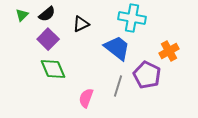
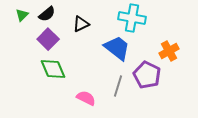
pink semicircle: rotated 96 degrees clockwise
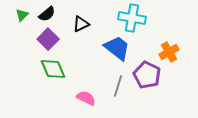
orange cross: moved 1 px down
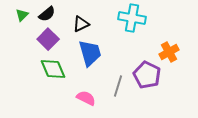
blue trapezoid: moved 27 px left, 5 px down; rotated 36 degrees clockwise
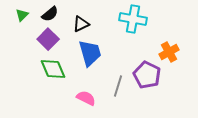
black semicircle: moved 3 px right
cyan cross: moved 1 px right, 1 px down
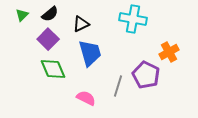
purple pentagon: moved 1 px left
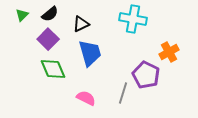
gray line: moved 5 px right, 7 px down
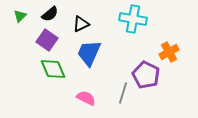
green triangle: moved 2 px left, 1 px down
purple square: moved 1 px left, 1 px down; rotated 10 degrees counterclockwise
blue trapezoid: moved 1 px left; rotated 140 degrees counterclockwise
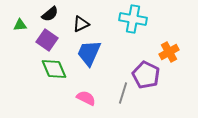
green triangle: moved 9 px down; rotated 40 degrees clockwise
green diamond: moved 1 px right
